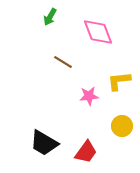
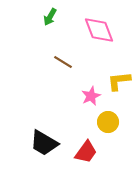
pink diamond: moved 1 px right, 2 px up
pink star: moved 2 px right; rotated 18 degrees counterclockwise
yellow circle: moved 14 px left, 4 px up
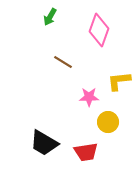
pink diamond: rotated 40 degrees clockwise
pink star: moved 2 px left, 1 px down; rotated 24 degrees clockwise
red trapezoid: rotated 45 degrees clockwise
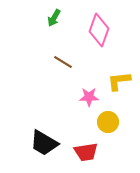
green arrow: moved 4 px right, 1 px down
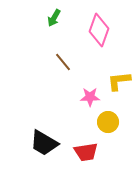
brown line: rotated 18 degrees clockwise
pink star: moved 1 px right
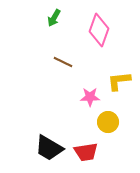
brown line: rotated 24 degrees counterclockwise
black trapezoid: moved 5 px right, 5 px down
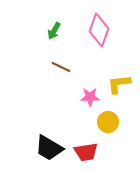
green arrow: moved 13 px down
brown line: moved 2 px left, 5 px down
yellow L-shape: moved 3 px down
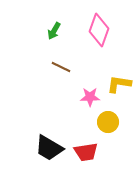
yellow L-shape: rotated 15 degrees clockwise
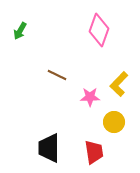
green arrow: moved 34 px left
brown line: moved 4 px left, 8 px down
yellow L-shape: rotated 55 degrees counterclockwise
yellow circle: moved 6 px right
black trapezoid: rotated 60 degrees clockwise
red trapezoid: moved 8 px right; rotated 90 degrees counterclockwise
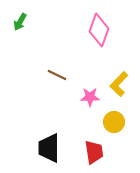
green arrow: moved 9 px up
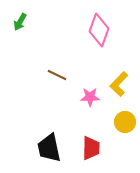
yellow circle: moved 11 px right
black trapezoid: rotated 12 degrees counterclockwise
red trapezoid: moved 3 px left, 4 px up; rotated 10 degrees clockwise
